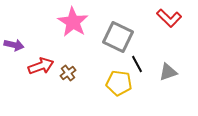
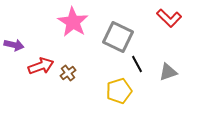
yellow pentagon: moved 8 px down; rotated 25 degrees counterclockwise
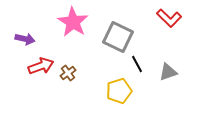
purple arrow: moved 11 px right, 6 px up
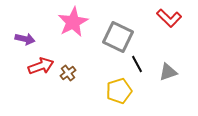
pink star: rotated 12 degrees clockwise
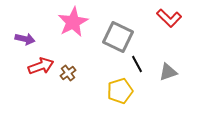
yellow pentagon: moved 1 px right
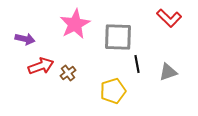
pink star: moved 2 px right, 2 px down
gray square: rotated 24 degrees counterclockwise
black line: rotated 18 degrees clockwise
yellow pentagon: moved 7 px left
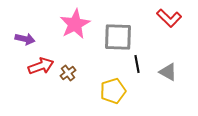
gray triangle: rotated 48 degrees clockwise
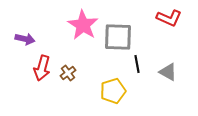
red L-shape: rotated 20 degrees counterclockwise
pink star: moved 8 px right, 1 px down; rotated 12 degrees counterclockwise
red arrow: moved 1 px right, 2 px down; rotated 125 degrees clockwise
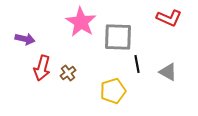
pink star: moved 2 px left, 3 px up
